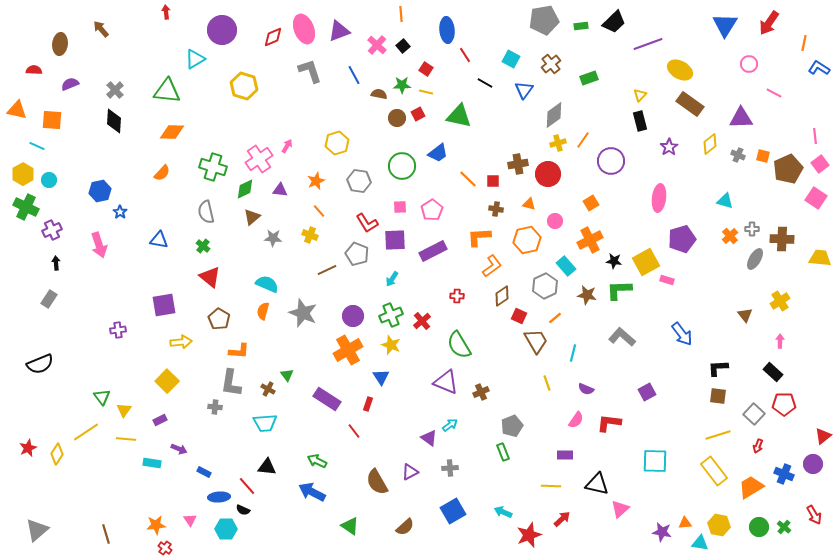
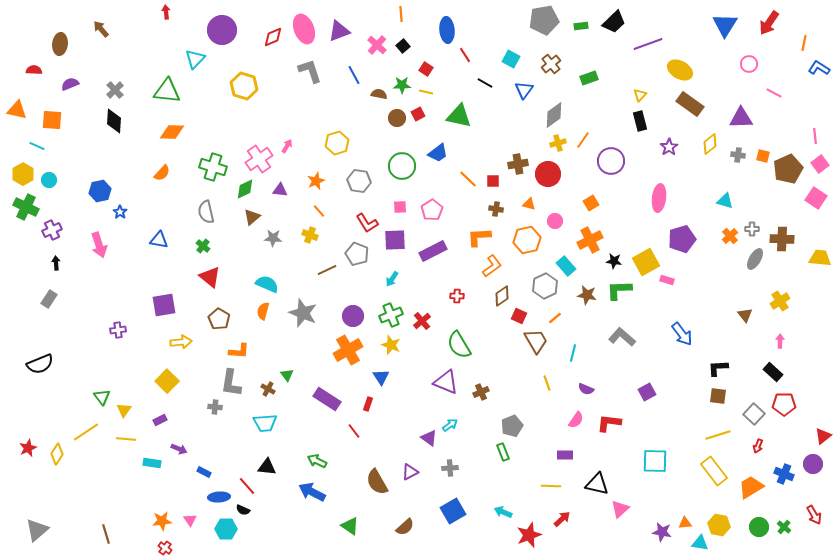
cyan triangle at (195, 59): rotated 15 degrees counterclockwise
gray cross at (738, 155): rotated 16 degrees counterclockwise
orange star at (156, 525): moved 6 px right, 4 px up
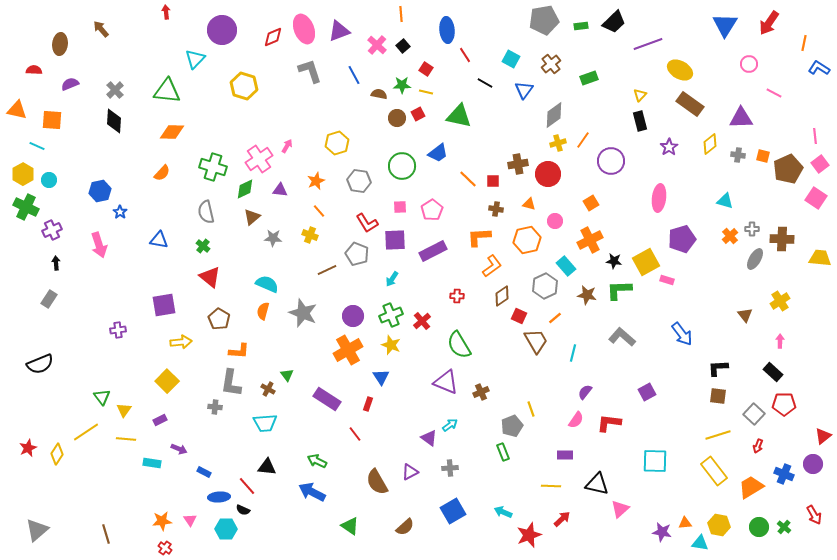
yellow line at (547, 383): moved 16 px left, 26 px down
purple semicircle at (586, 389): moved 1 px left, 3 px down; rotated 105 degrees clockwise
red line at (354, 431): moved 1 px right, 3 px down
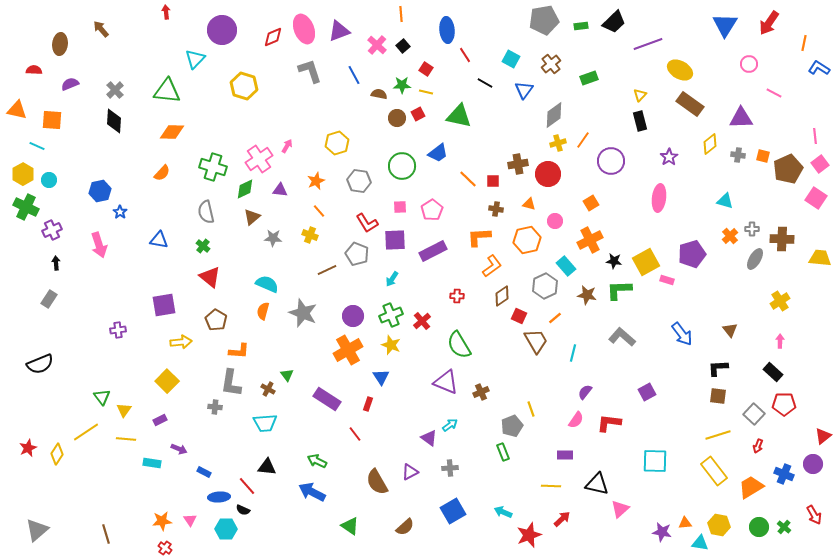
purple star at (669, 147): moved 10 px down
purple pentagon at (682, 239): moved 10 px right, 15 px down
brown triangle at (745, 315): moved 15 px left, 15 px down
brown pentagon at (219, 319): moved 3 px left, 1 px down
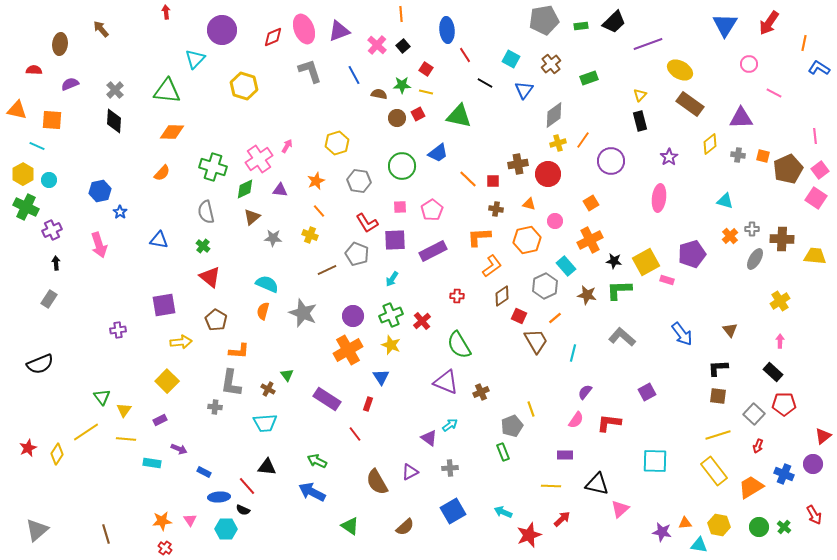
pink square at (820, 164): moved 6 px down
yellow trapezoid at (820, 258): moved 5 px left, 2 px up
cyan triangle at (700, 543): moved 1 px left, 2 px down
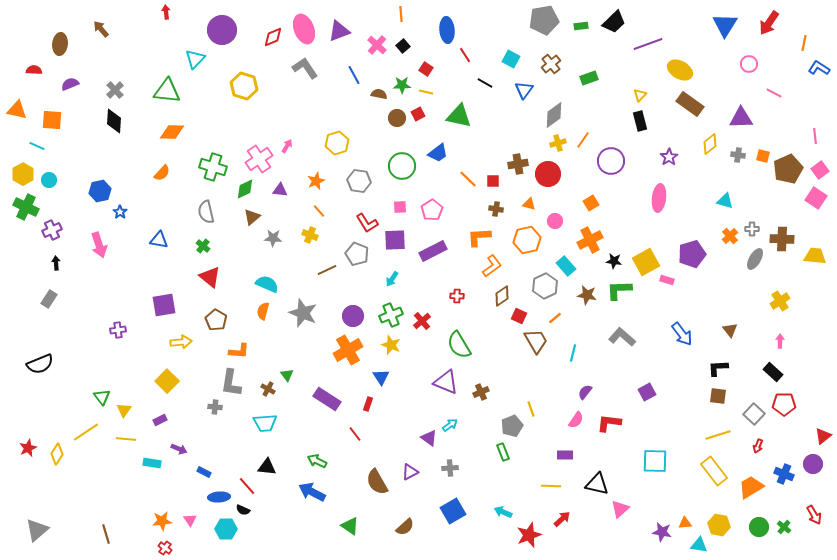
gray L-shape at (310, 71): moved 5 px left, 3 px up; rotated 16 degrees counterclockwise
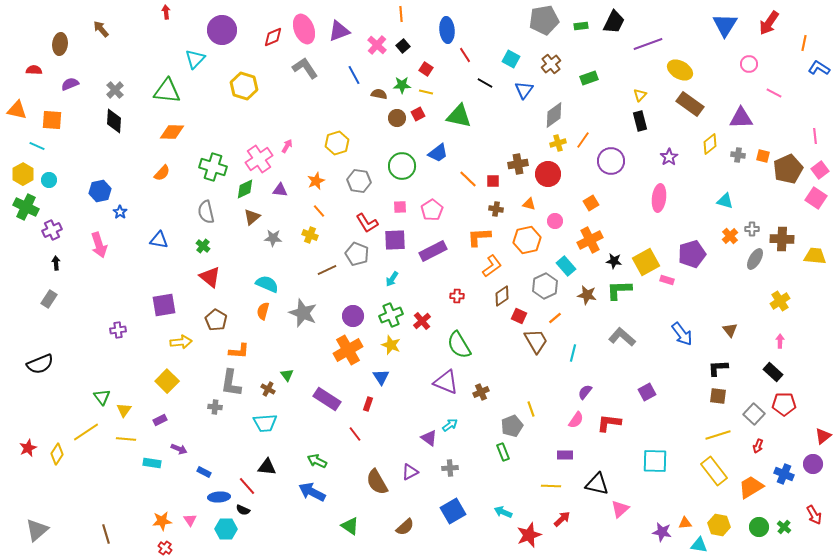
black trapezoid at (614, 22): rotated 20 degrees counterclockwise
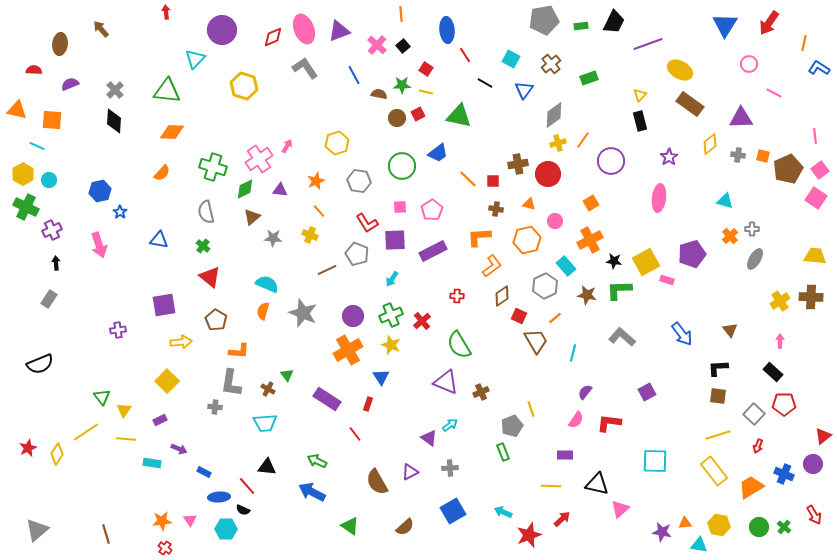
brown cross at (782, 239): moved 29 px right, 58 px down
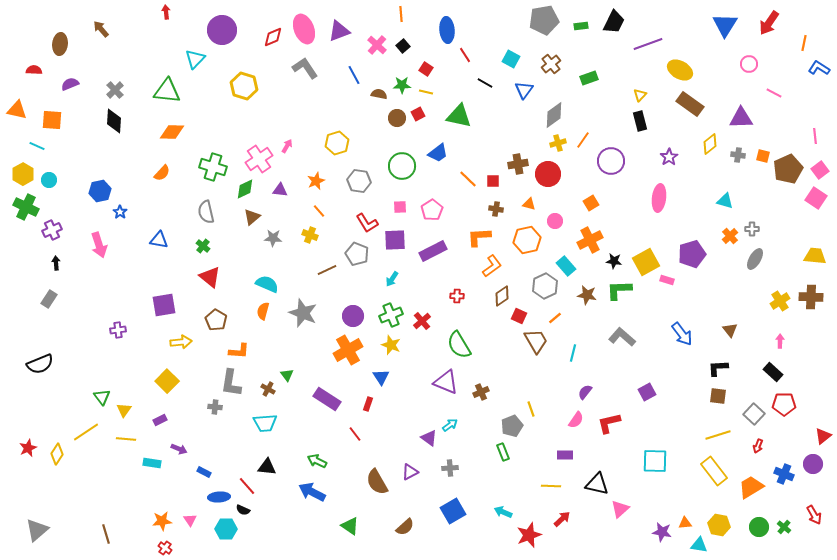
red L-shape at (609, 423): rotated 20 degrees counterclockwise
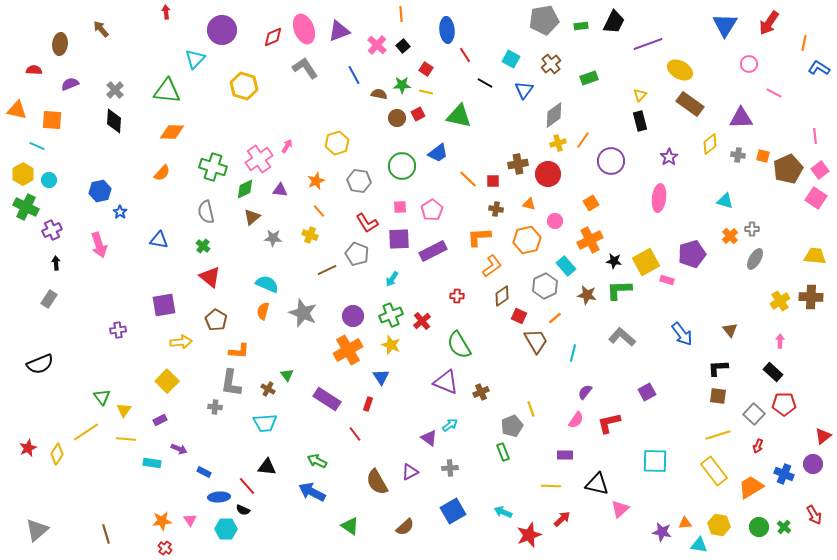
purple square at (395, 240): moved 4 px right, 1 px up
